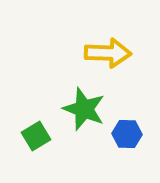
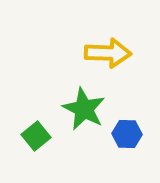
green star: rotated 6 degrees clockwise
green square: rotated 8 degrees counterclockwise
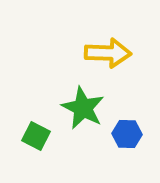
green star: moved 1 px left, 1 px up
green square: rotated 24 degrees counterclockwise
